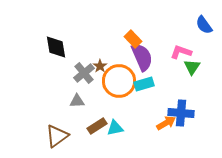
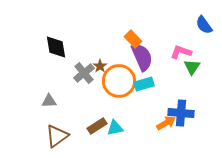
gray triangle: moved 28 px left
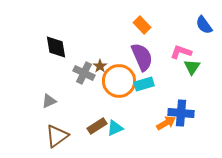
orange rectangle: moved 9 px right, 14 px up
gray cross: rotated 25 degrees counterclockwise
gray triangle: rotated 21 degrees counterclockwise
cyan triangle: rotated 12 degrees counterclockwise
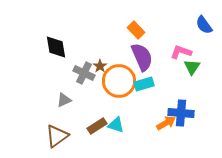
orange rectangle: moved 6 px left, 5 px down
gray triangle: moved 15 px right, 1 px up
cyan triangle: moved 1 px right, 3 px up; rotated 42 degrees clockwise
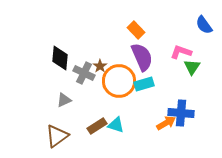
black diamond: moved 4 px right, 11 px down; rotated 15 degrees clockwise
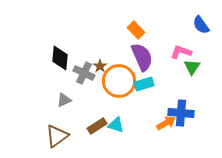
blue semicircle: moved 3 px left
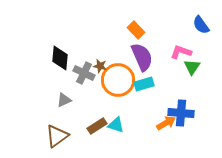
brown star: rotated 24 degrees counterclockwise
orange circle: moved 1 px left, 1 px up
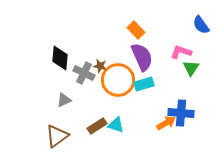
green triangle: moved 1 px left, 1 px down
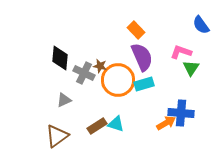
cyan triangle: moved 1 px up
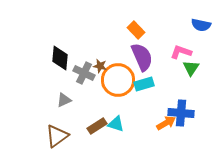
blue semicircle: rotated 42 degrees counterclockwise
